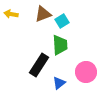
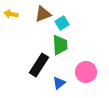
cyan square: moved 2 px down
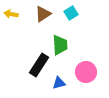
brown triangle: rotated 12 degrees counterclockwise
cyan square: moved 9 px right, 10 px up
blue triangle: rotated 24 degrees clockwise
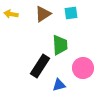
cyan square: rotated 24 degrees clockwise
black rectangle: moved 1 px right, 1 px down
pink circle: moved 3 px left, 4 px up
blue triangle: moved 2 px down
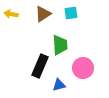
black rectangle: rotated 10 degrees counterclockwise
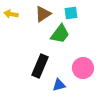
green trapezoid: moved 11 px up; rotated 40 degrees clockwise
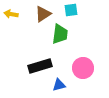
cyan square: moved 3 px up
green trapezoid: rotated 30 degrees counterclockwise
black rectangle: rotated 50 degrees clockwise
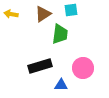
blue triangle: moved 2 px right; rotated 16 degrees clockwise
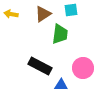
black rectangle: rotated 45 degrees clockwise
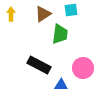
yellow arrow: rotated 80 degrees clockwise
black rectangle: moved 1 px left, 1 px up
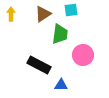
pink circle: moved 13 px up
